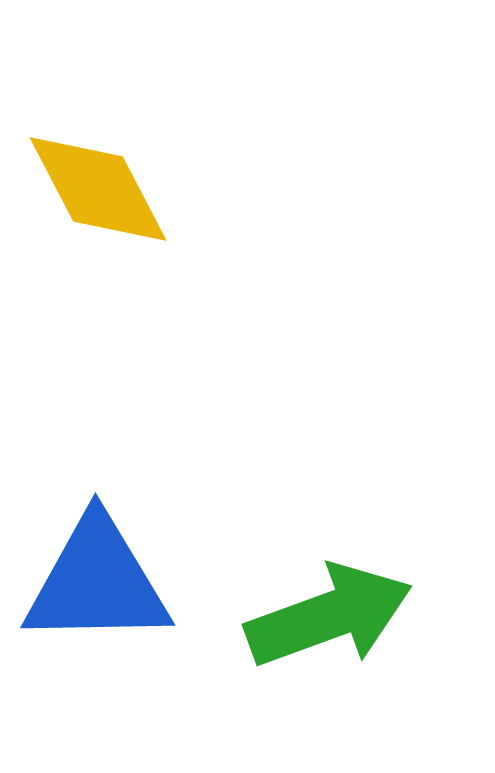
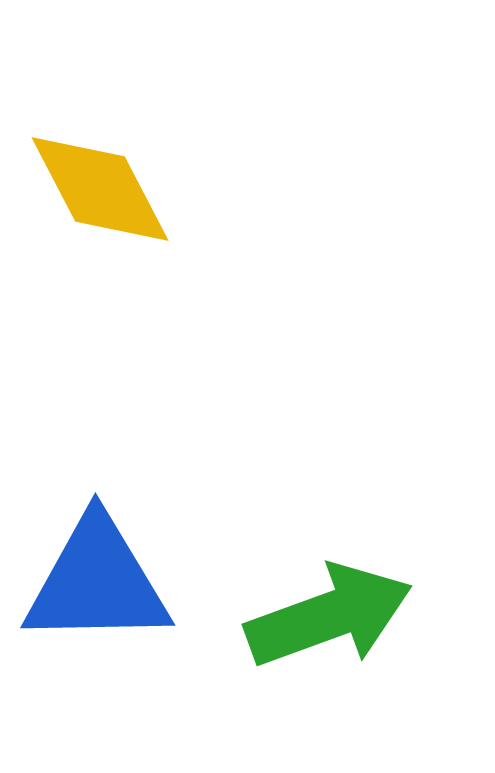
yellow diamond: moved 2 px right
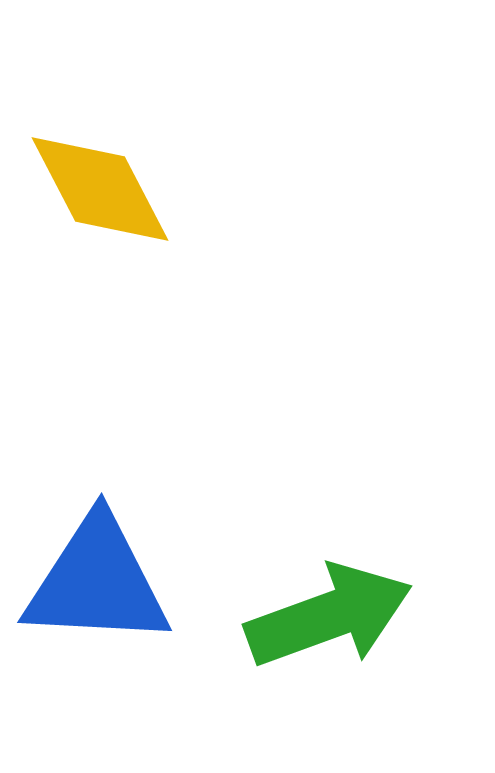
blue triangle: rotated 4 degrees clockwise
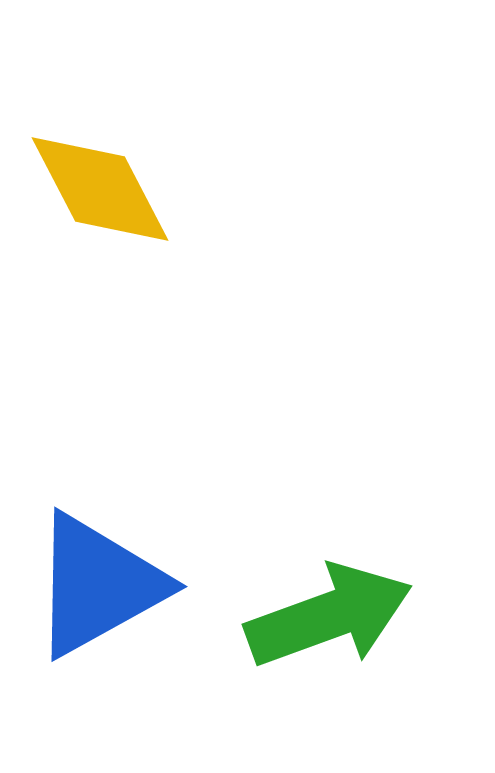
blue triangle: moved 1 px right, 3 px down; rotated 32 degrees counterclockwise
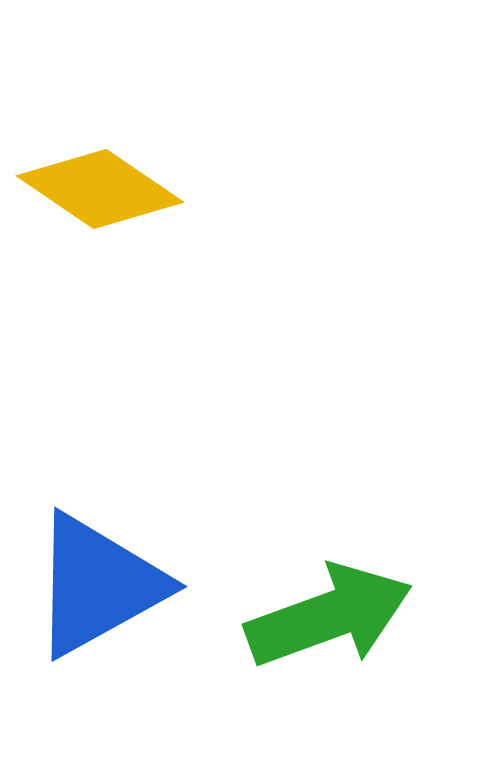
yellow diamond: rotated 28 degrees counterclockwise
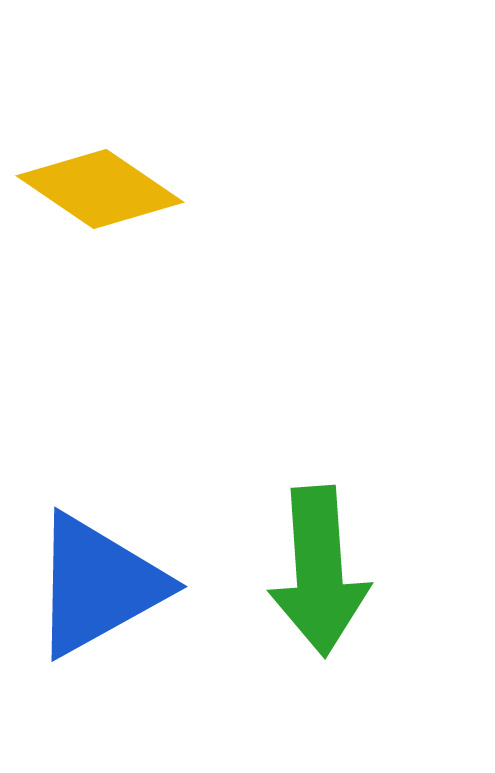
green arrow: moved 10 px left, 45 px up; rotated 106 degrees clockwise
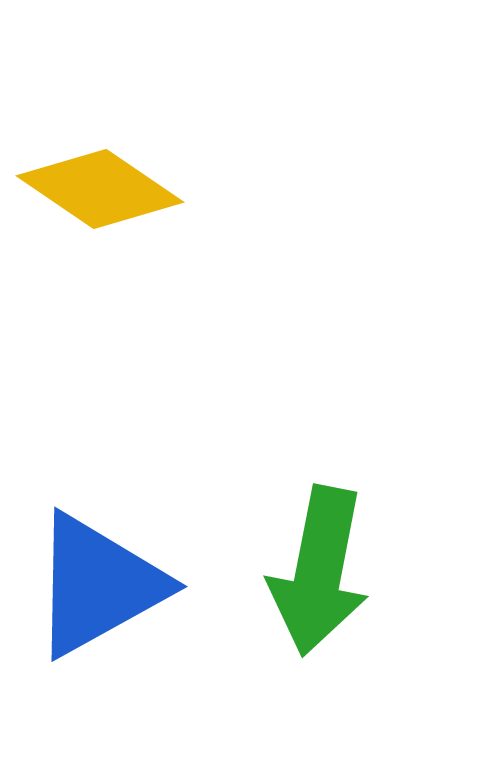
green arrow: rotated 15 degrees clockwise
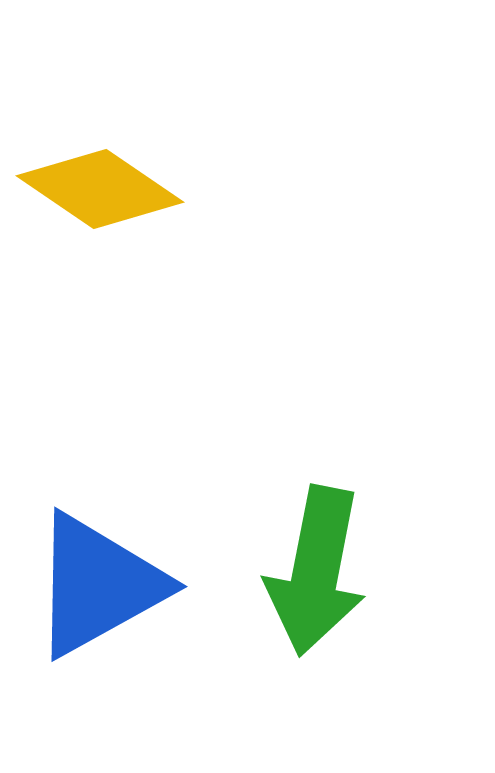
green arrow: moved 3 px left
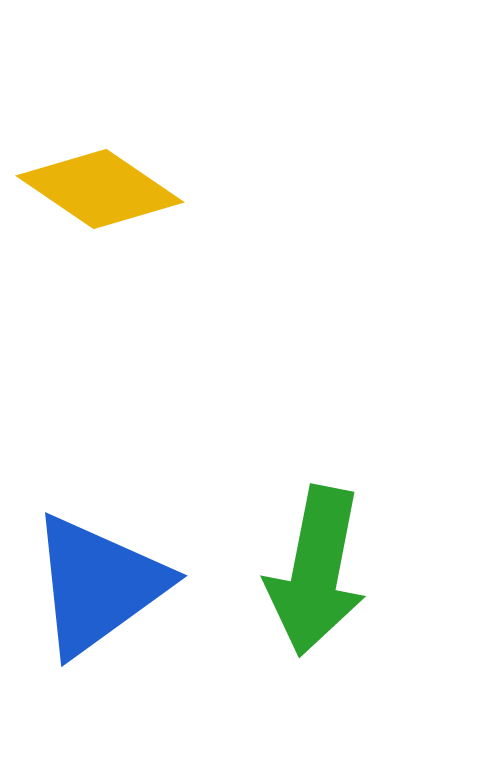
blue triangle: rotated 7 degrees counterclockwise
